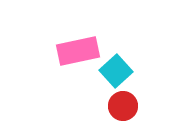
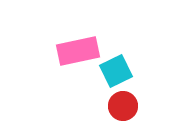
cyan square: rotated 16 degrees clockwise
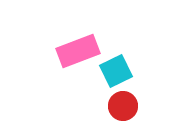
pink rectangle: rotated 9 degrees counterclockwise
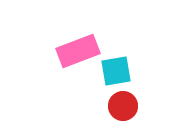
cyan square: rotated 16 degrees clockwise
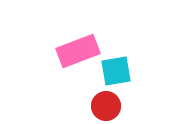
red circle: moved 17 px left
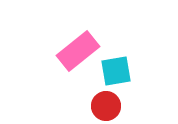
pink rectangle: rotated 18 degrees counterclockwise
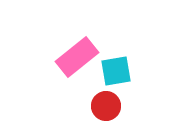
pink rectangle: moved 1 px left, 6 px down
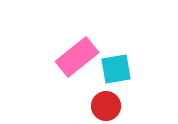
cyan square: moved 2 px up
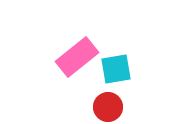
red circle: moved 2 px right, 1 px down
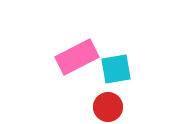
pink rectangle: rotated 12 degrees clockwise
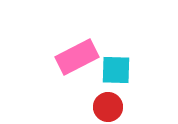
cyan square: moved 1 px down; rotated 12 degrees clockwise
